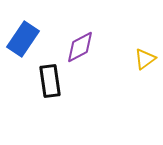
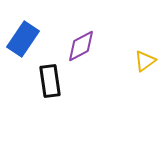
purple diamond: moved 1 px right, 1 px up
yellow triangle: moved 2 px down
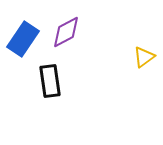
purple diamond: moved 15 px left, 14 px up
yellow triangle: moved 1 px left, 4 px up
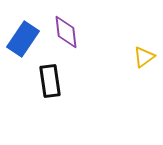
purple diamond: rotated 68 degrees counterclockwise
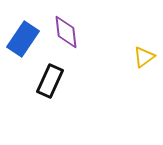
black rectangle: rotated 32 degrees clockwise
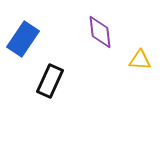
purple diamond: moved 34 px right
yellow triangle: moved 4 px left, 3 px down; rotated 40 degrees clockwise
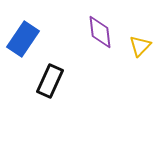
yellow triangle: moved 14 px up; rotated 50 degrees counterclockwise
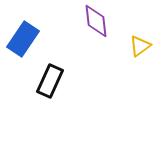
purple diamond: moved 4 px left, 11 px up
yellow triangle: rotated 10 degrees clockwise
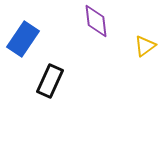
yellow triangle: moved 5 px right
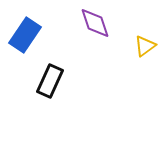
purple diamond: moved 1 px left, 2 px down; rotated 12 degrees counterclockwise
blue rectangle: moved 2 px right, 4 px up
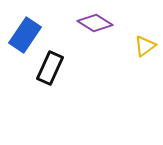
purple diamond: rotated 40 degrees counterclockwise
black rectangle: moved 13 px up
